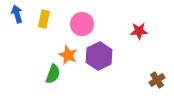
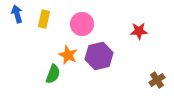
purple hexagon: rotated 12 degrees clockwise
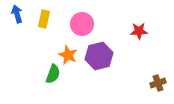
brown cross: moved 1 px right, 3 px down; rotated 14 degrees clockwise
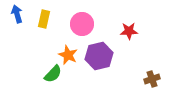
red star: moved 10 px left
green semicircle: rotated 24 degrees clockwise
brown cross: moved 6 px left, 4 px up
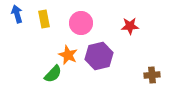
yellow rectangle: rotated 24 degrees counterclockwise
pink circle: moved 1 px left, 1 px up
red star: moved 1 px right, 5 px up
brown cross: moved 4 px up; rotated 14 degrees clockwise
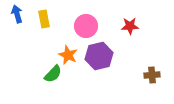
pink circle: moved 5 px right, 3 px down
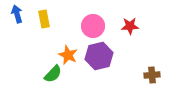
pink circle: moved 7 px right
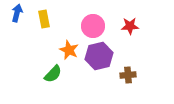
blue arrow: moved 1 px up; rotated 30 degrees clockwise
orange star: moved 1 px right, 5 px up
brown cross: moved 24 px left
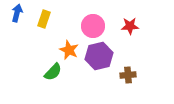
yellow rectangle: rotated 30 degrees clockwise
green semicircle: moved 2 px up
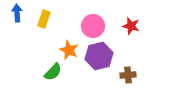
blue arrow: rotated 18 degrees counterclockwise
red star: moved 1 px right; rotated 18 degrees clockwise
